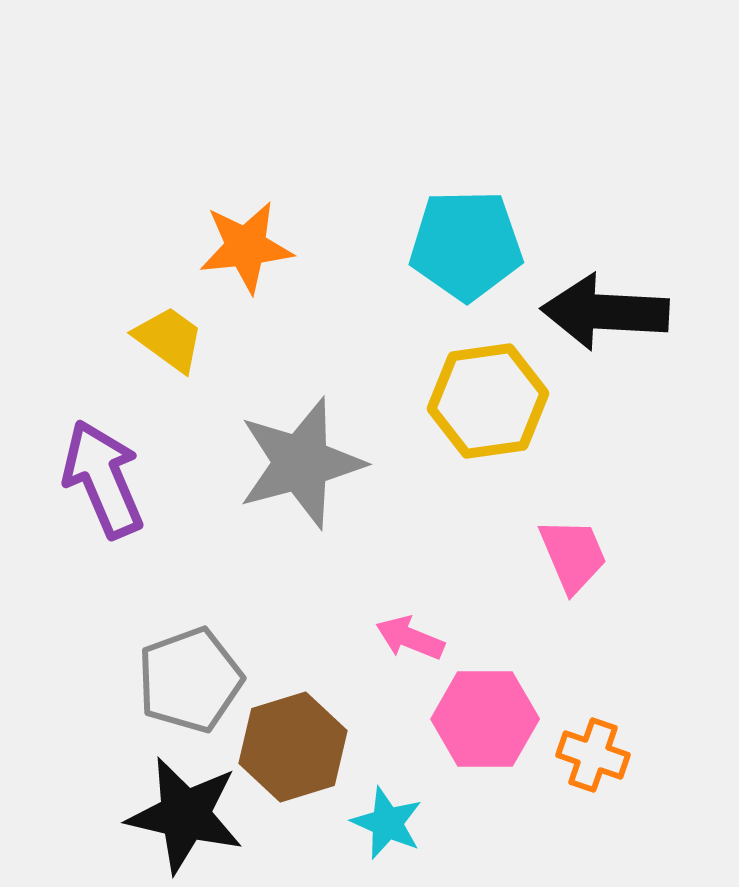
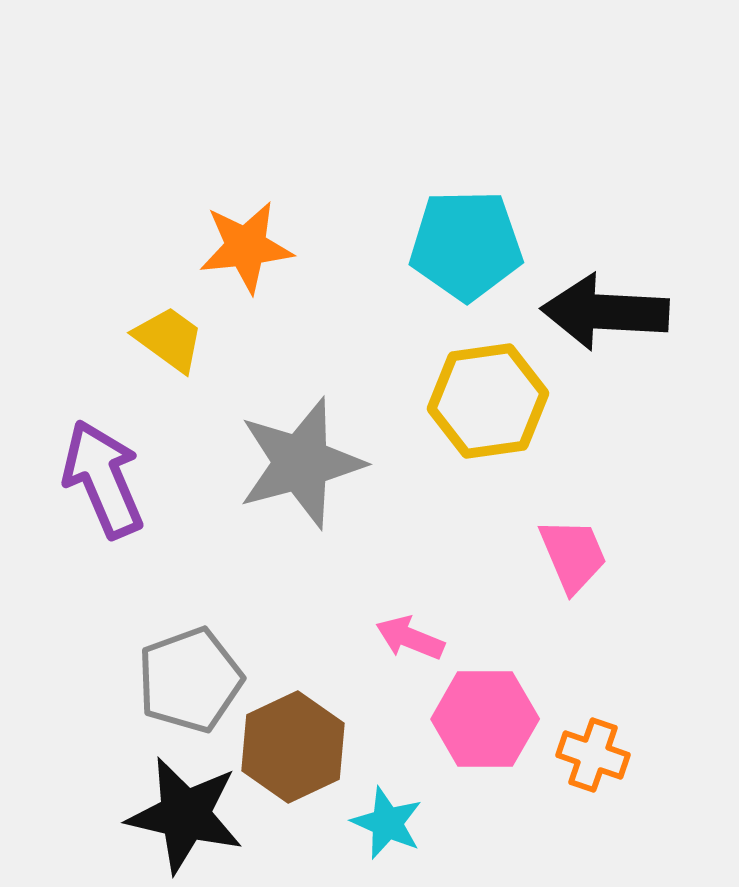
brown hexagon: rotated 8 degrees counterclockwise
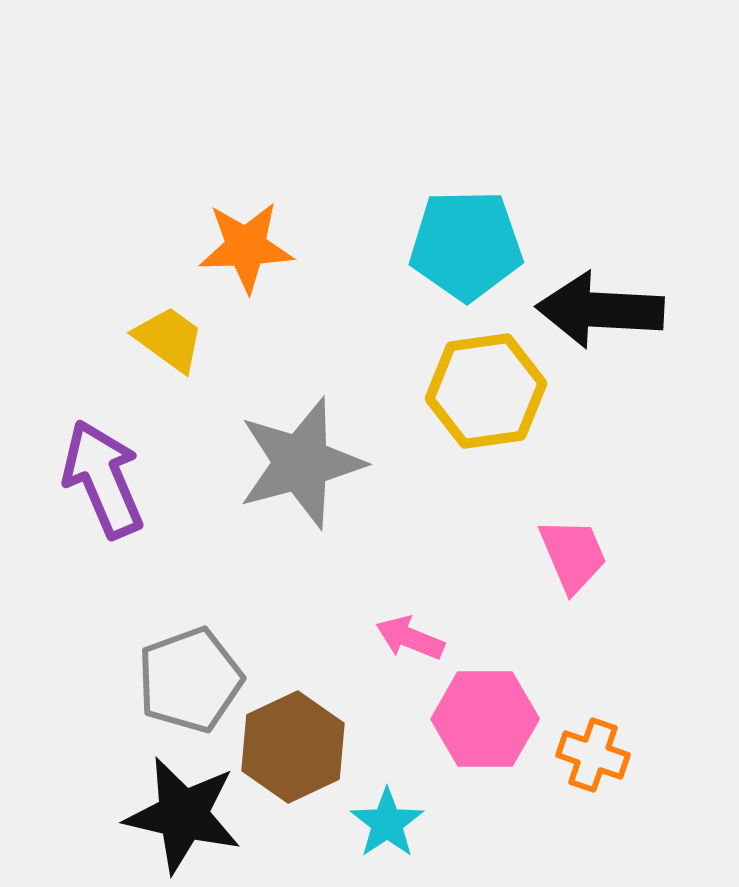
orange star: rotated 4 degrees clockwise
black arrow: moved 5 px left, 2 px up
yellow hexagon: moved 2 px left, 10 px up
black star: moved 2 px left
cyan star: rotated 14 degrees clockwise
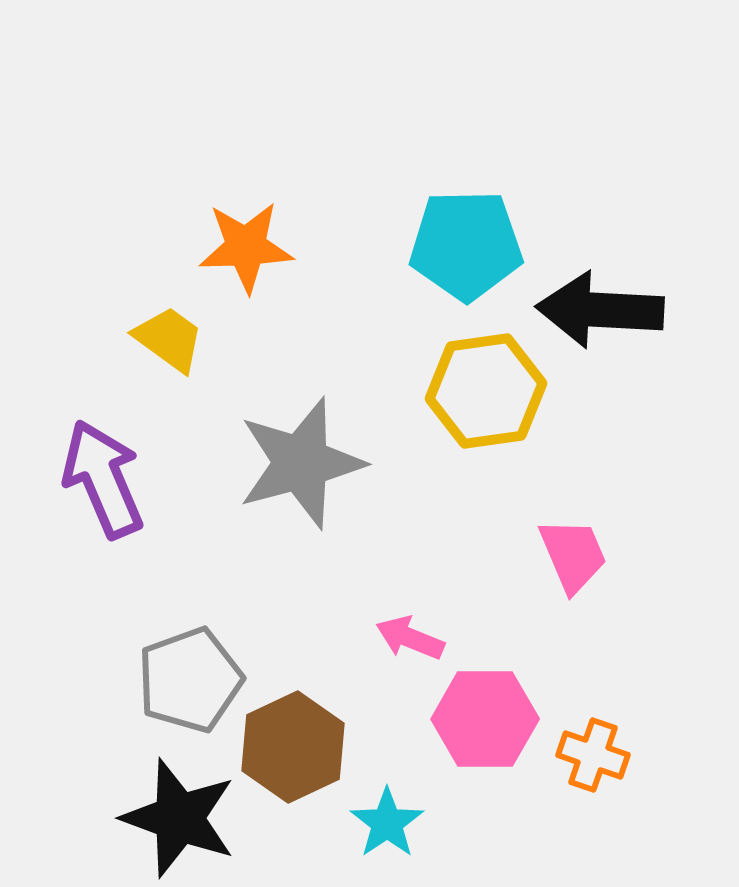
black star: moved 4 px left, 3 px down; rotated 7 degrees clockwise
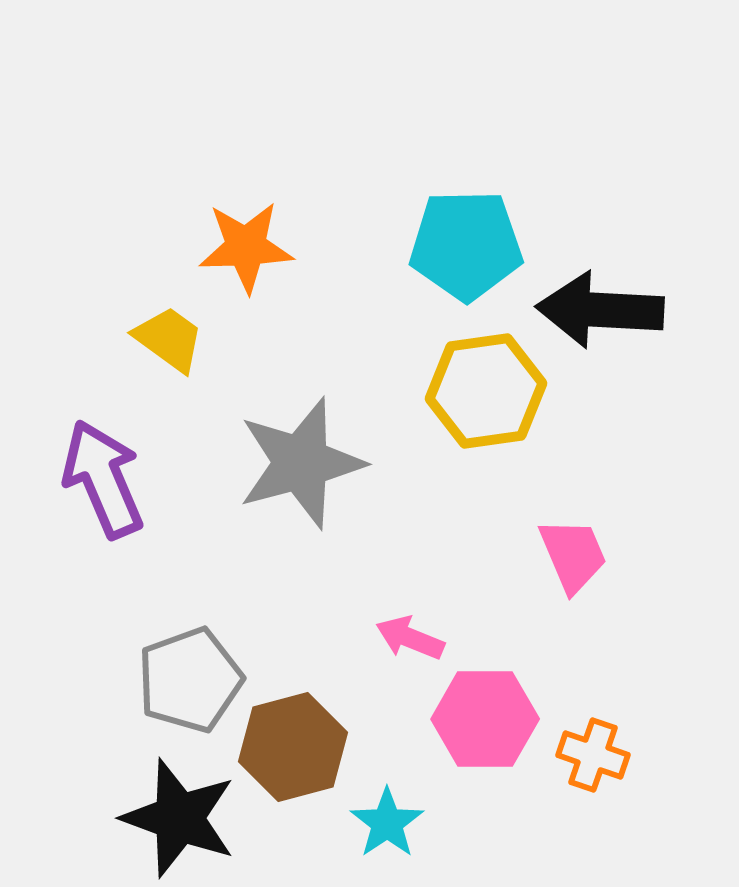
brown hexagon: rotated 10 degrees clockwise
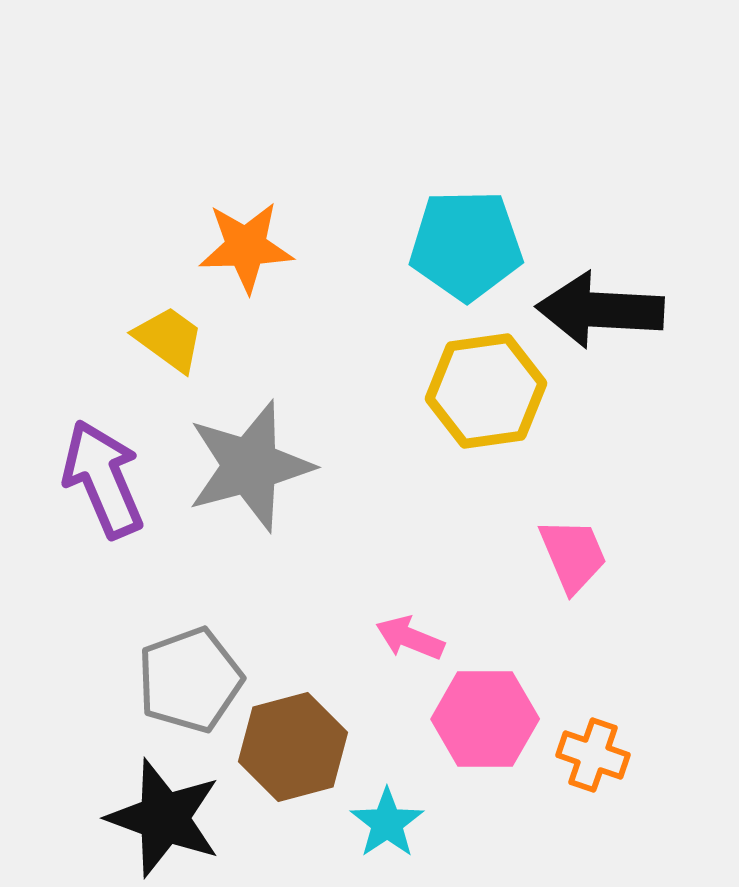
gray star: moved 51 px left, 3 px down
black star: moved 15 px left
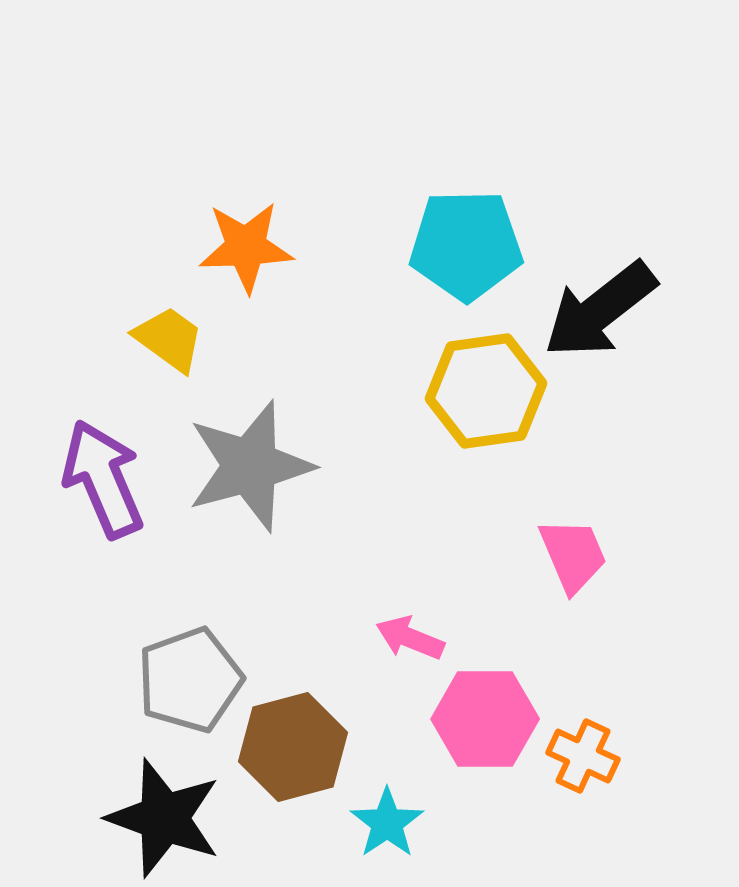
black arrow: rotated 41 degrees counterclockwise
orange cross: moved 10 px left, 1 px down; rotated 6 degrees clockwise
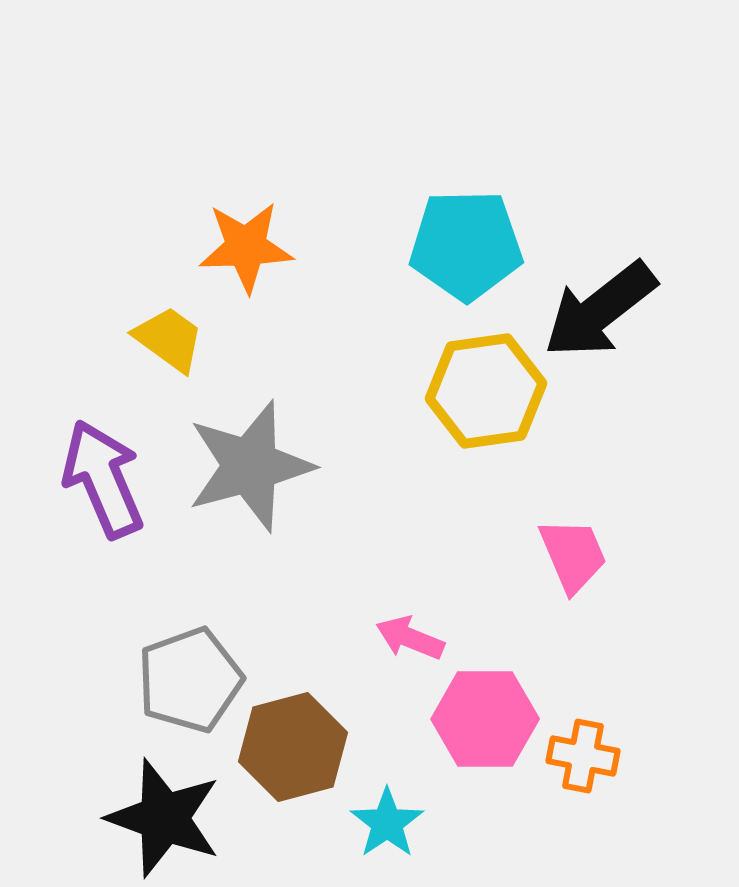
orange cross: rotated 14 degrees counterclockwise
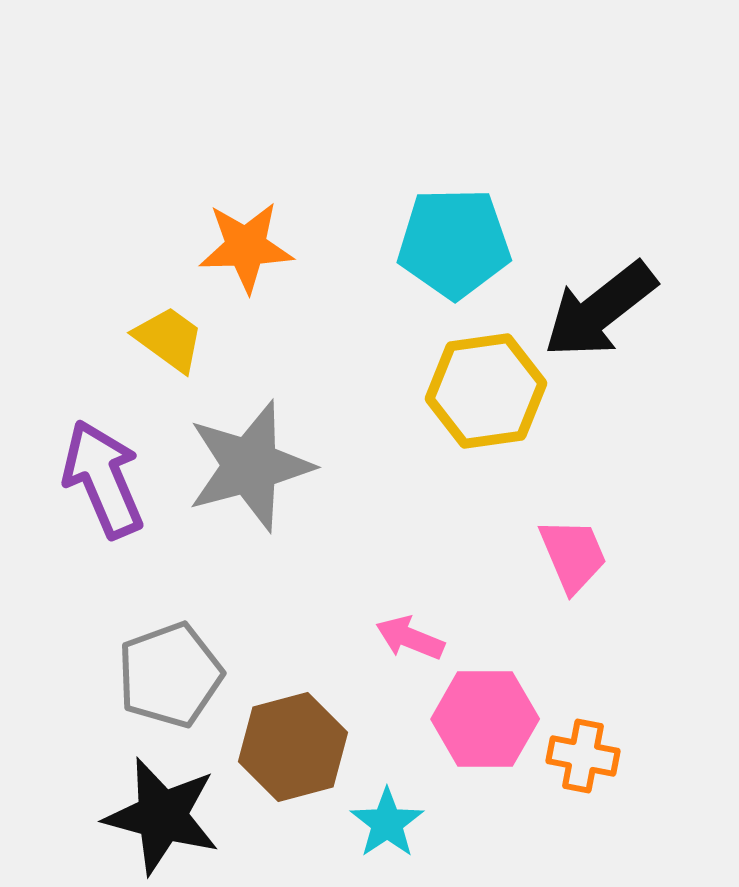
cyan pentagon: moved 12 px left, 2 px up
gray pentagon: moved 20 px left, 5 px up
black star: moved 2 px left, 2 px up; rotated 5 degrees counterclockwise
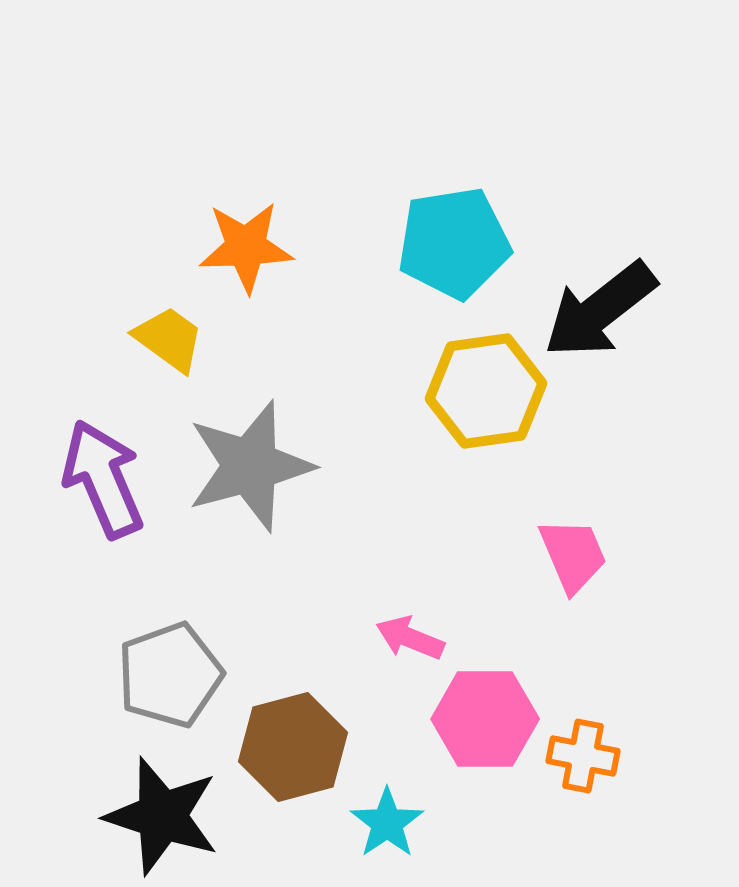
cyan pentagon: rotated 8 degrees counterclockwise
black star: rotated 3 degrees clockwise
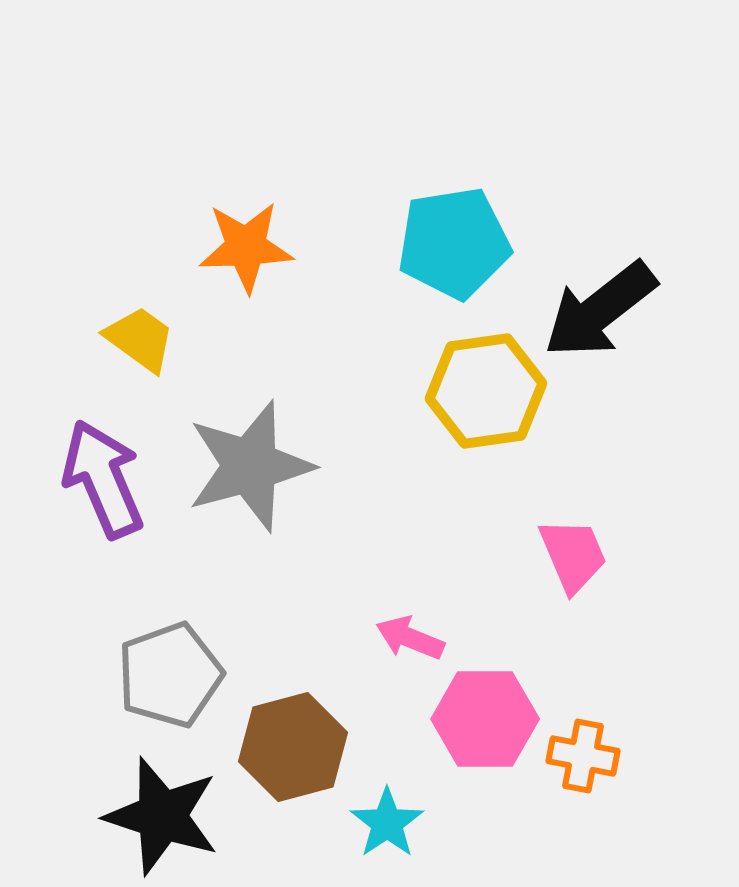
yellow trapezoid: moved 29 px left
